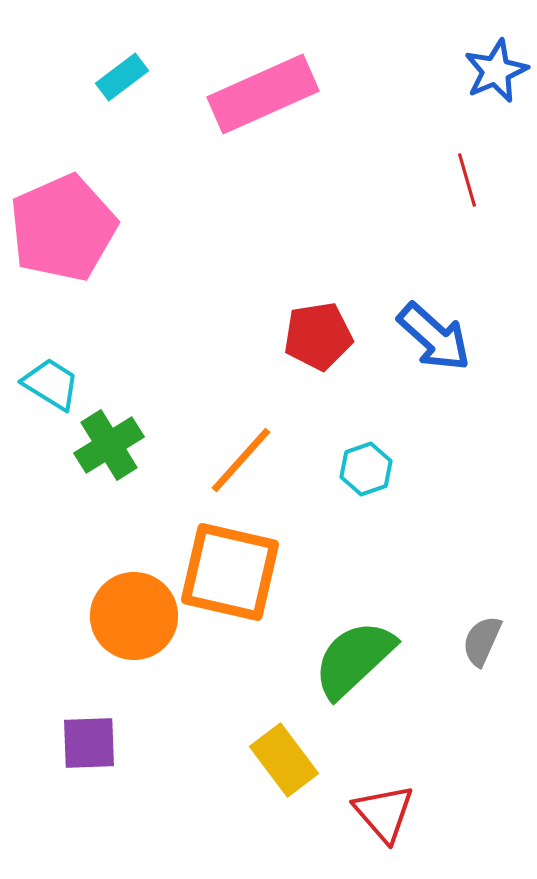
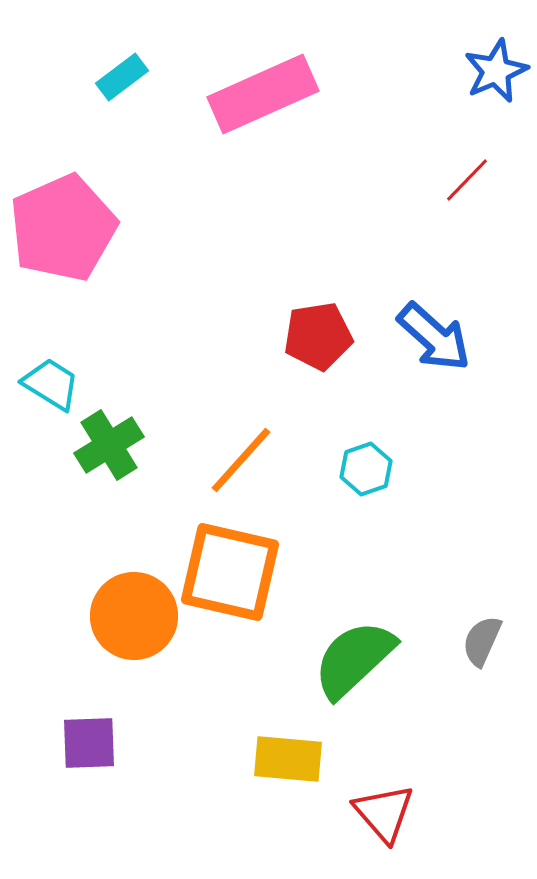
red line: rotated 60 degrees clockwise
yellow rectangle: moved 4 px right, 1 px up; rotated 48 degrees counterclockwise
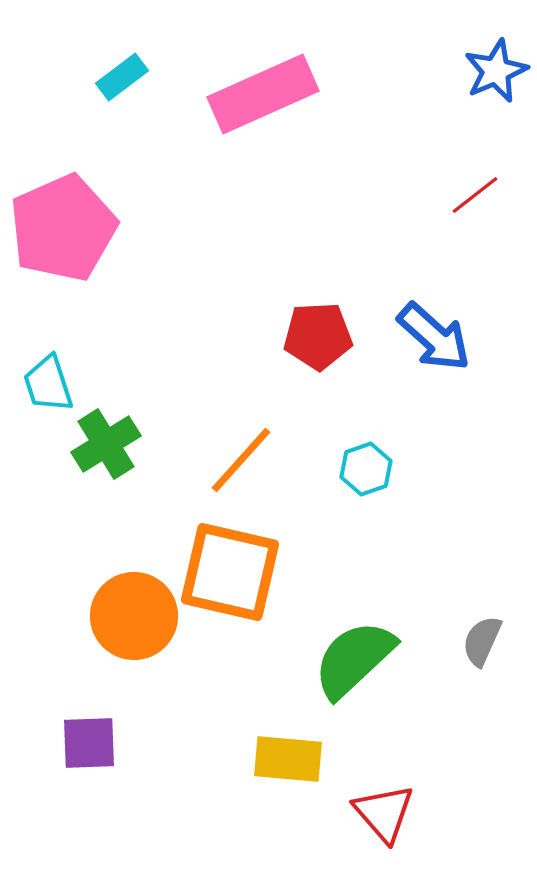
red line: moved 8 px right, 15 px down; rotated 8 degrees clockwise
red pentagon: rotated 6 degrees clockwise
cyan trapezoid: moved 3 px left; rotated 140 degrees counterclockwise
green cross: moved 3 px left, 1 px up
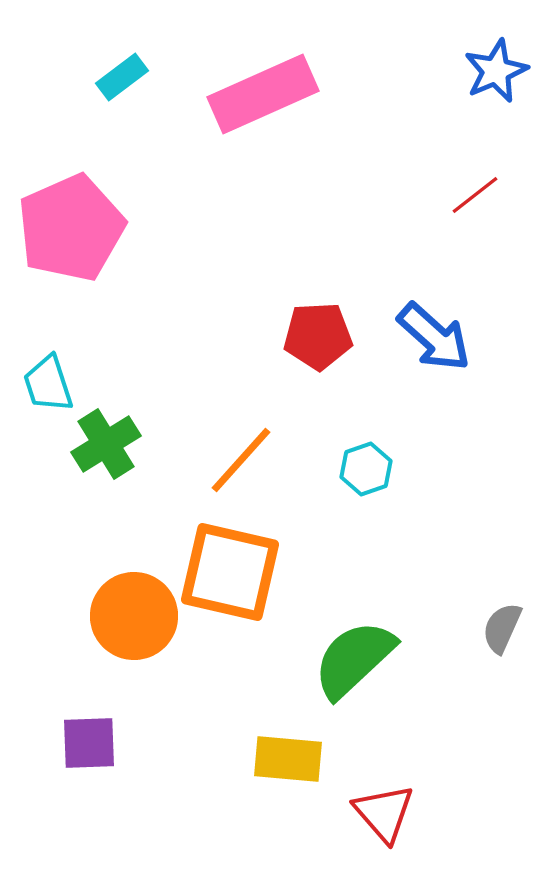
pink pentagon: moved 8 px right
gray semicircle: moved 20 px right, 13 px up
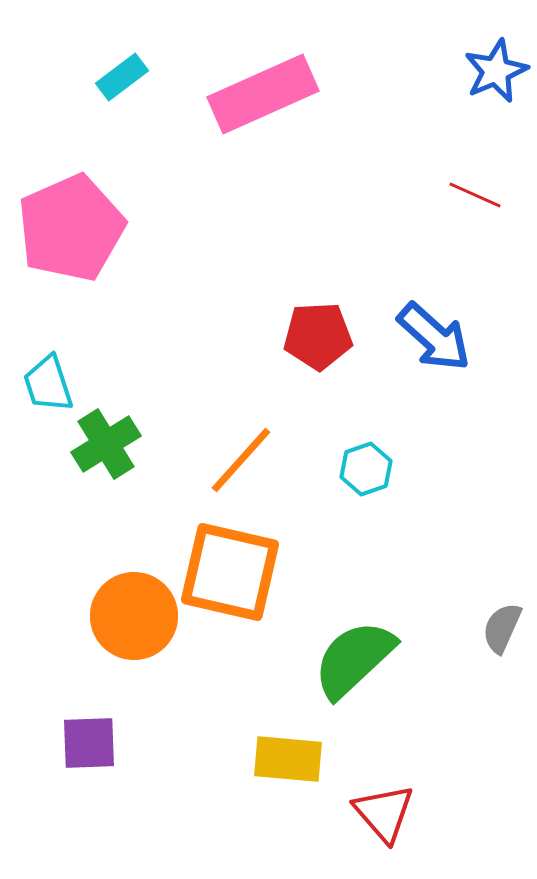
red line: rotated 62 degrees clockwise
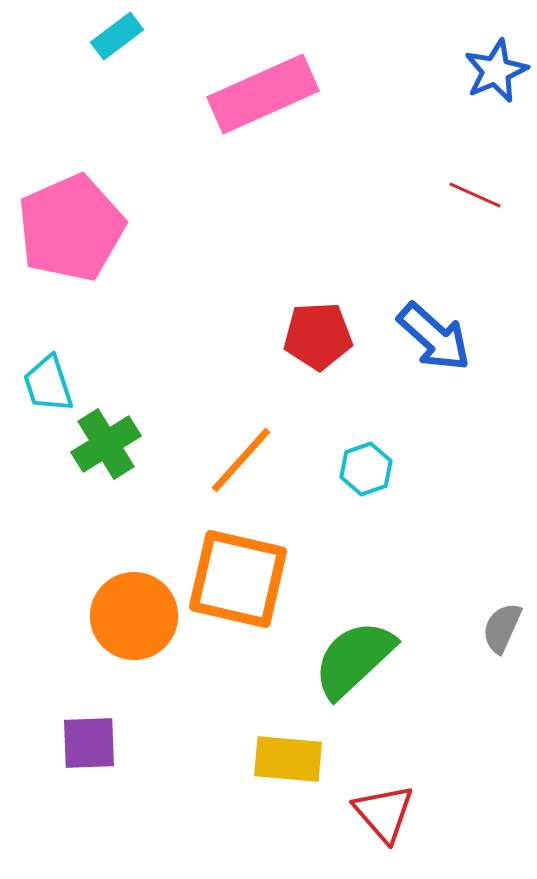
cyan rectangle: moved 5 px left, 41 px up
orange square: moved 8 px right, 7 px down
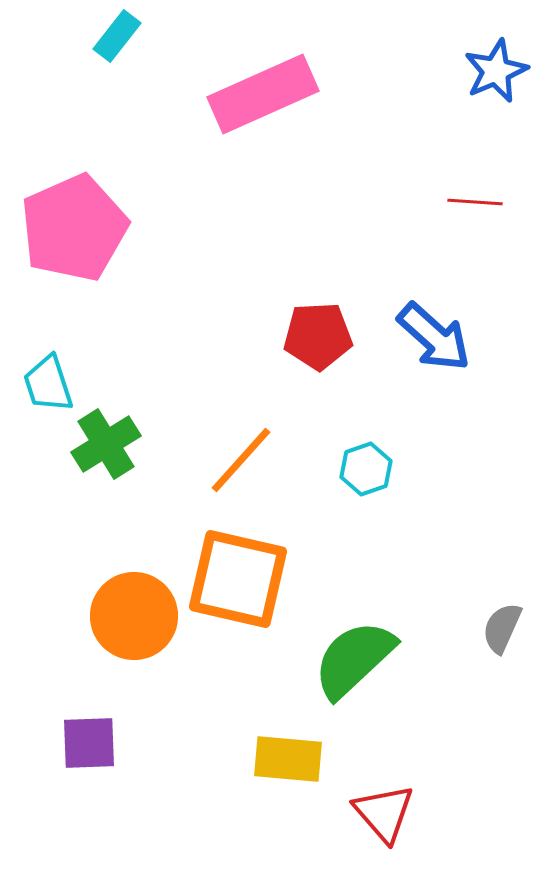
cyan rectangle: rotated 15 degrees counterclockwise
red line: moved 7 px down; rotated 20 degrees counterclockwise
pink pentagon: moved 3 px right
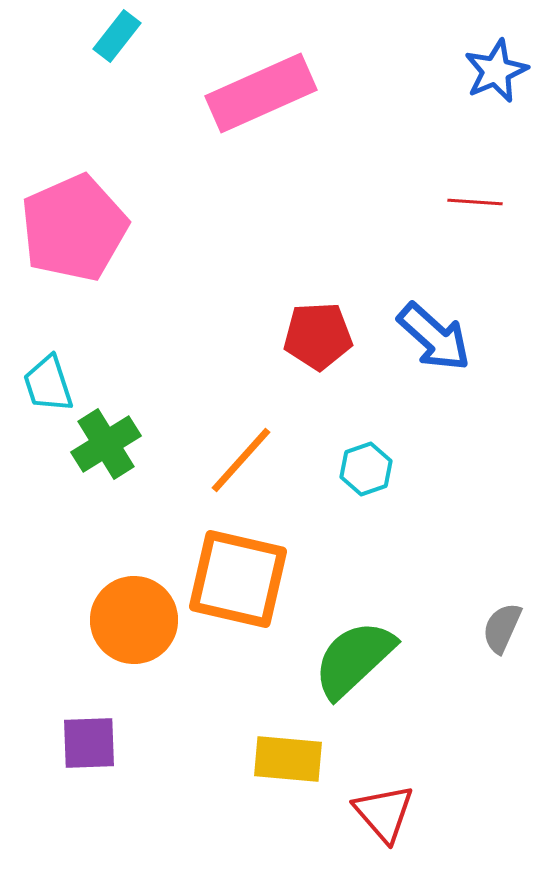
pink rectangle: moved 2 px left, 1 px up
orange circle: moved 4 px down
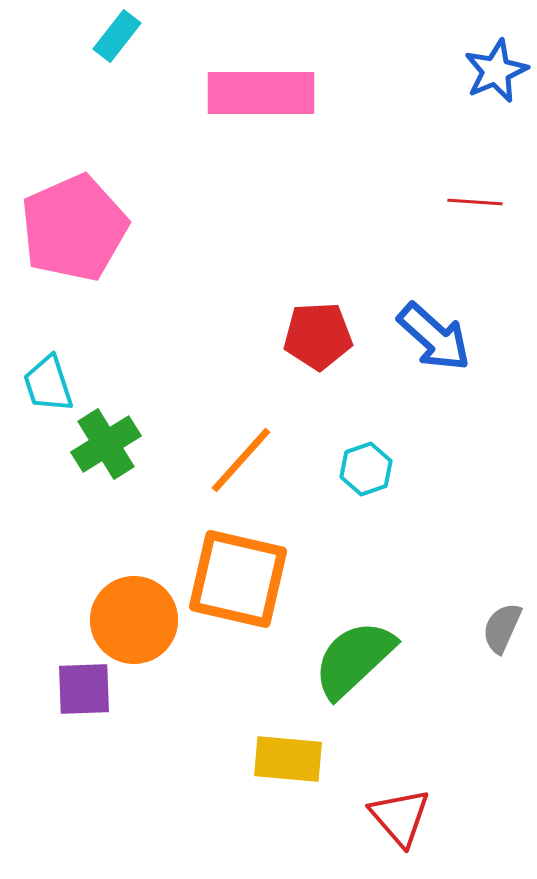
pink rectangle: rotated 24 degrees clockwise
purple square: moved 5 px left, 54 px up
red triangle: moved 16 px right, 4 px down
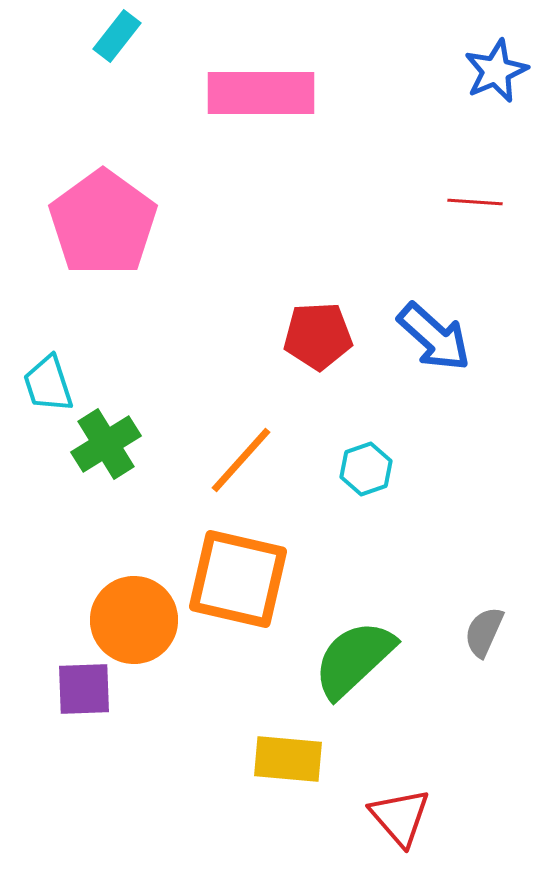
pink pentagon: moved 29 px right, 5 px up; rotated 12 degrees counterclockwise
gray semicircle: moved 18 px left, 4 px down
